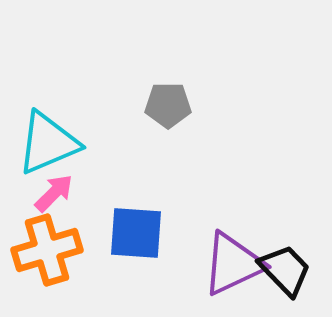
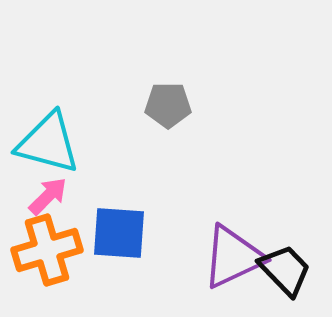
cyan triangle: rotated 38 degrees clockwise
pink arrow: moved 6 px left, 3 px down
blue square: moved 17 px left
purple triangle: moved 7 px up
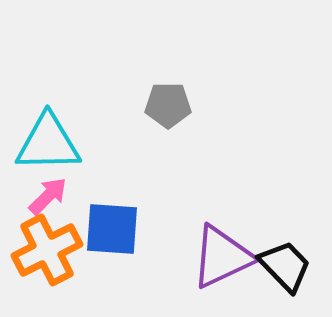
cyan triangle: rotated 16 degrees counterclockwise
blue square: moved 7 px left, 4 px up
orange cross: rotated 10 degrees counterclockwise
purple triangle: moved 11 px left
black trapezoid: moved 4 px up
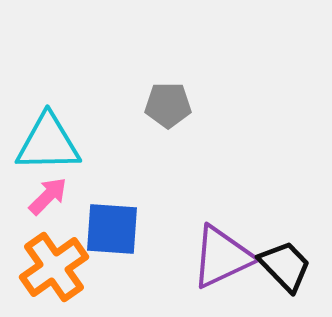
orange cross: moved 7 px right, 17 px down; rotated 8 degrees counterclockwise
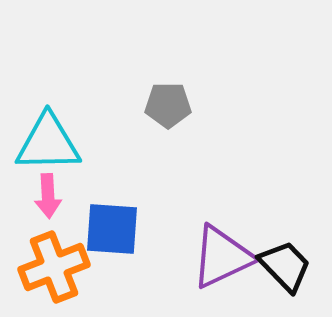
pink arrow: rotated 132 degrees clockwise
orange cross: rotated 14 degrees clockwise
